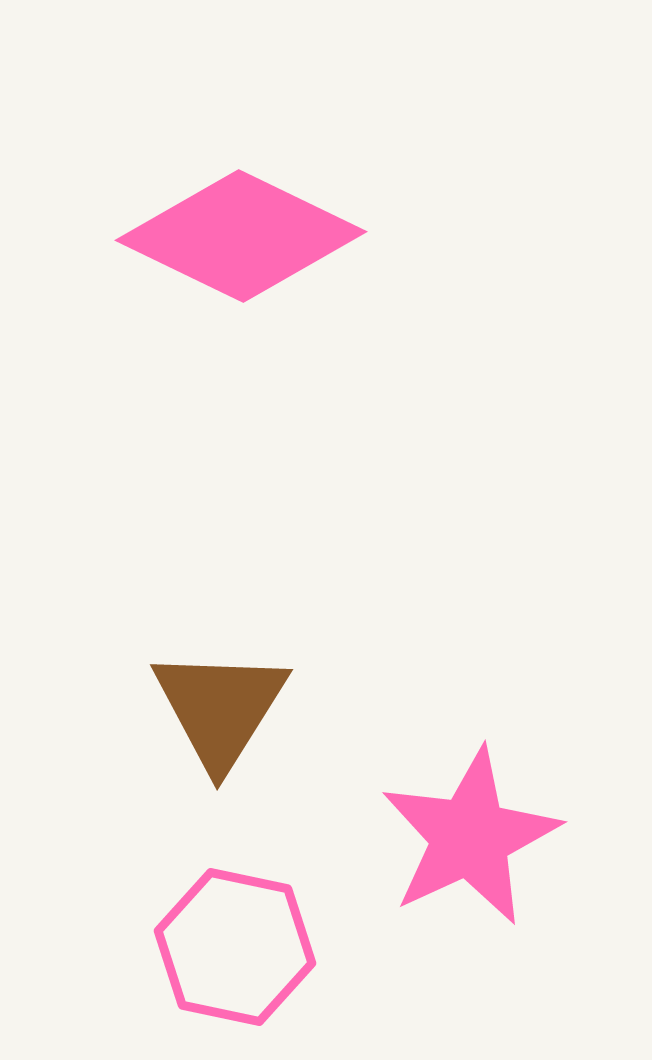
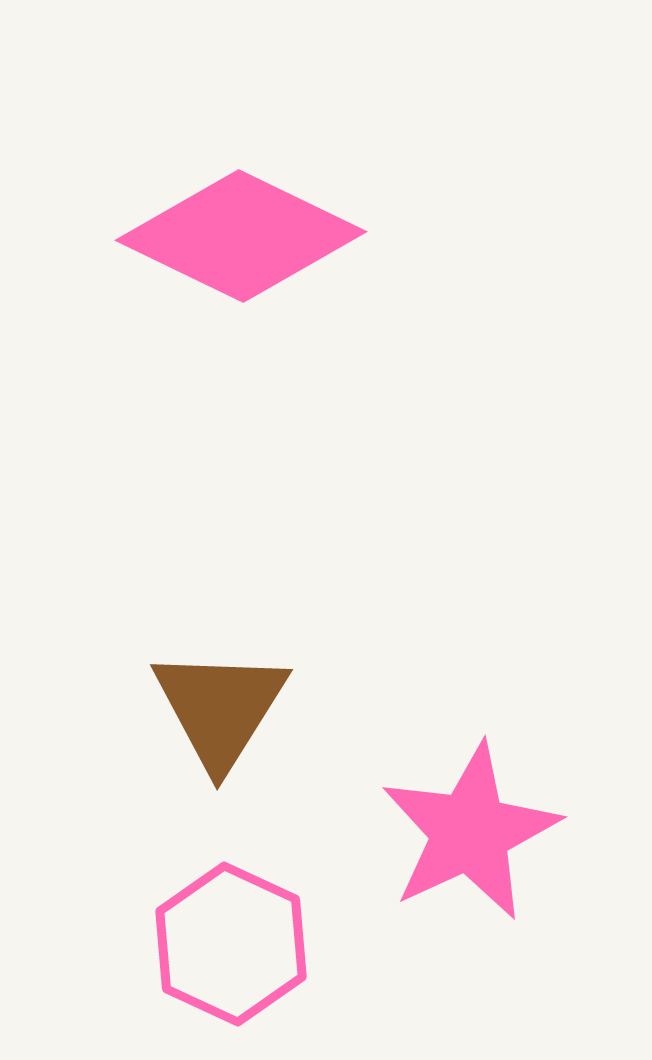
pink star: moved 5 px up
pink hexagon: moved 4 px left, 3 px up; rotated 13 degrees clockwise
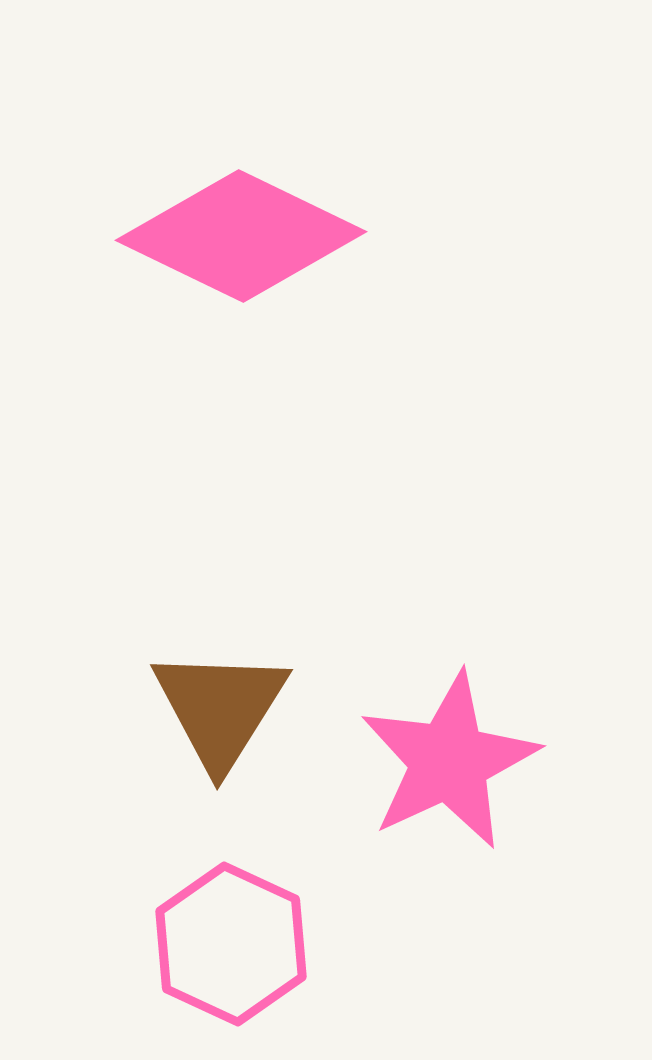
pink star: moved 21 px left, 71 px up
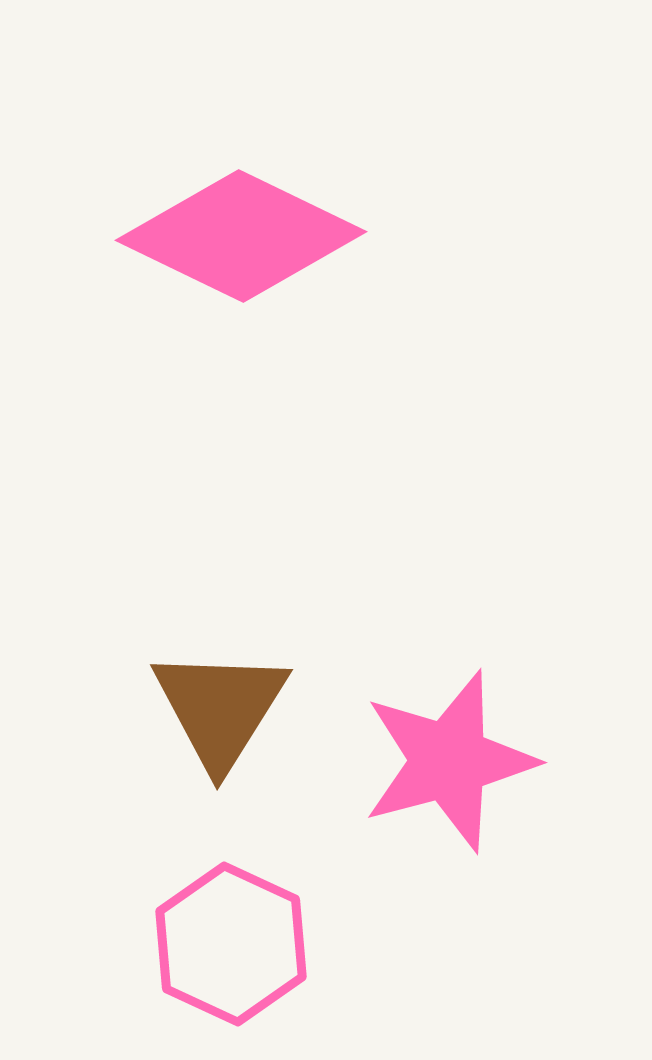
pink star: rotated 10 degrees clockwise
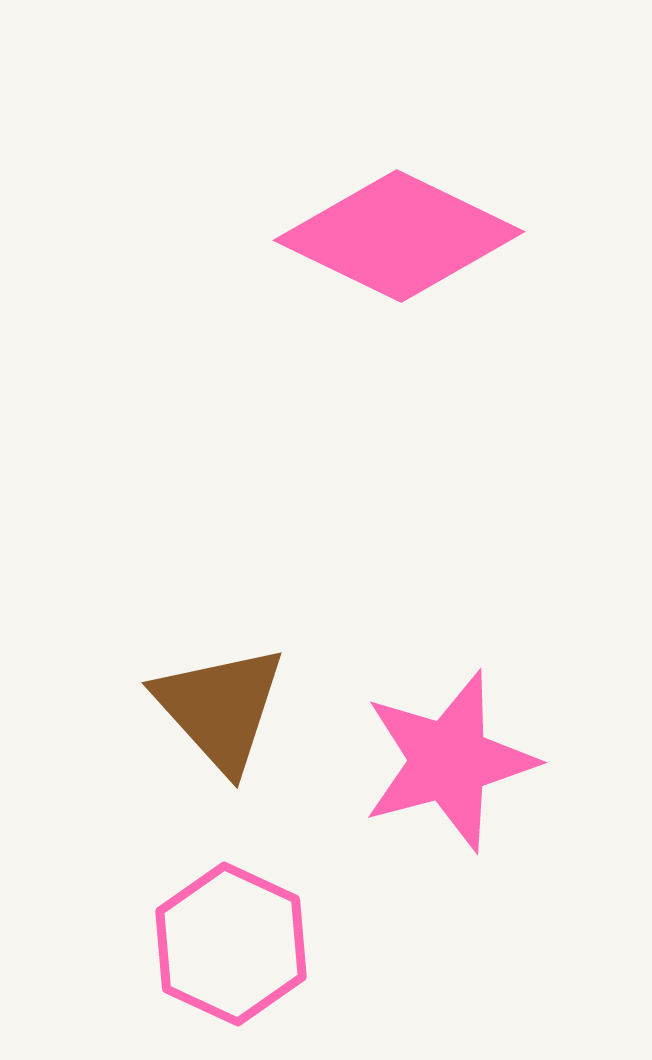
pink diamond: moved 158 px right
brown triangle: rotated 14 degrees counterclockwise
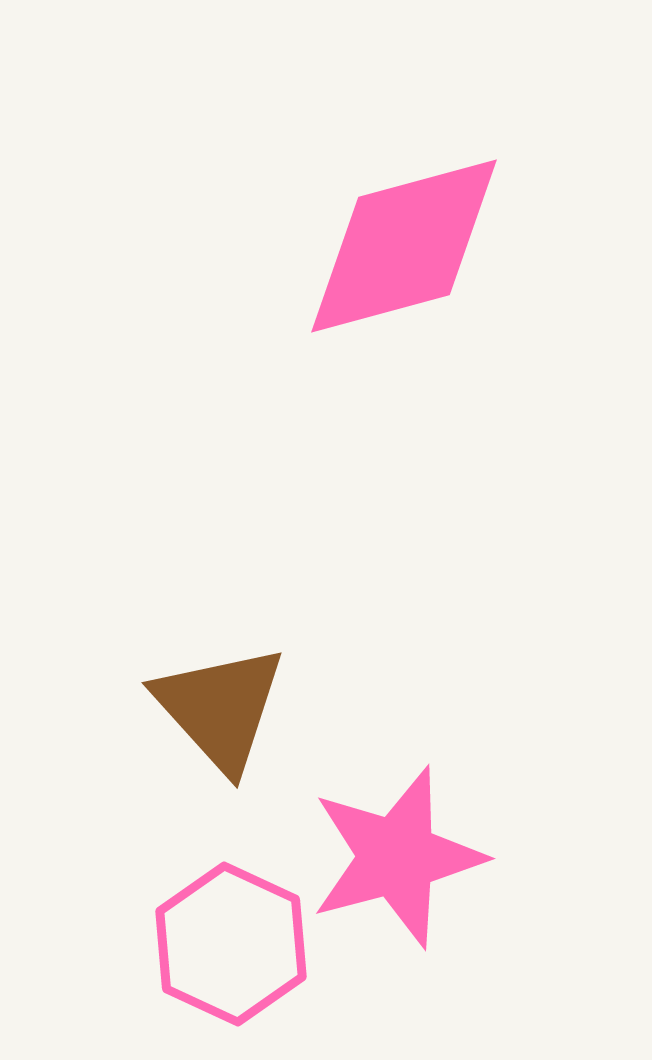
pink diamond: moved 5 px right, 10 px down; rotated 41 degrees counterclockwise
pink star: moved 52 px left, 96 px down
